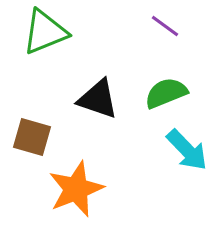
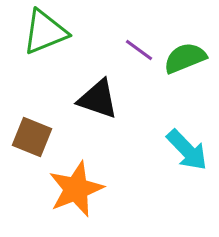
purple line: moved 26 px left, 24 px down
green semicircle: moved 19 px right, 35 px up
brown square: rotated 6 degrees clockwise
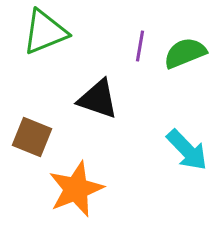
purple line: moved 1 px right, 4 px up; rotated 64 degrees clockwise
green semicircle: moved 5 px up
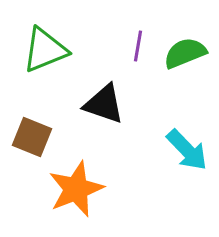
green triangle: moved 18 px down
purple line: moved 2 px left
black triangle: moved 6 px right, 5 px down
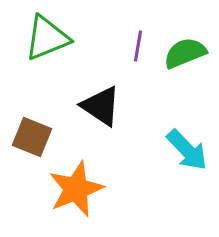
green triangle: moved 2 px right, 12 px up
black triangle: moved 3 px left, 2 px down; rotated 15 degrees clockwise
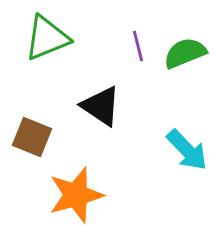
purple line: rotated 24 degrees counterclockwise
orange star: moved 6 px down; rotated 6 degrees clockwise
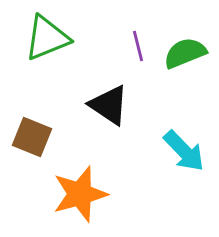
black triangle: moved 8 px right, 1 px up
cyan arrow: moved 3 px left, 1 px down
orange star: moved 4 px right, 1 px up
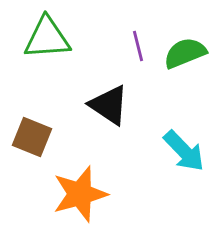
green triangle: rotated 18 degrees clockwise
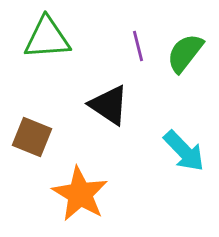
green semicircle: rotated 30 degrees counterclockwise
orange star: rotated 26 degrees counterclockwise
